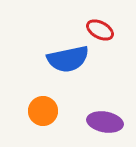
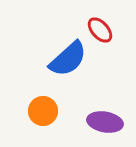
red ellipse: rotated 20 degrees clockwise
blue semicircle: rotated 30 degrees counterclockwise
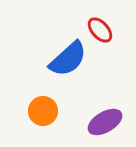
purple ellipse: rotated 40 degrees counterclockwise
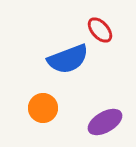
blue semicircle: rotated 21 degrees clockwise
orange circle: moved 3 px up
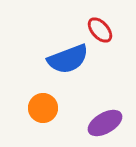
purple ellipse: moved 1 px down
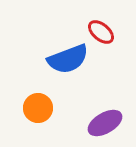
red ellipse: moved 1 px right, 2 px down; rotated 8 degrees counterclockwise
orange circle: moved 5 px left
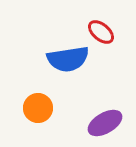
blue semicircle: rotated 12 degrees clockwise
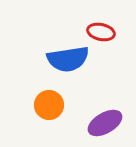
red ellipse: rotated 28 degrees counterclockwise
orange circle: moved 11 px right, 3 px up
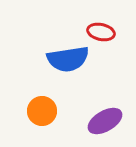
orange circle: moved 7 px left, 6 px down
purple ellipse: moved 2 px up
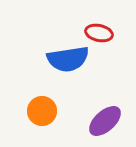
red ellipse: moved 2 px left, 1 px down
purple ellipse: rotated 12 degrees counterclockwise
